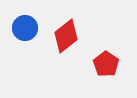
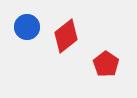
blue circle: moved 2 px right, 1 px up
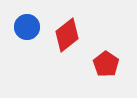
red diamond: moved 1 px right, 1 px up
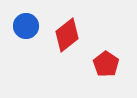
blue circle: moved 1 px left, 1 px up
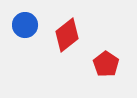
blue circle: moved 1 px left, 1 px up
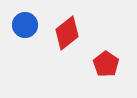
red diamond: moved 2 px up
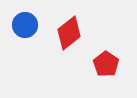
red diamond: moved 2 px right
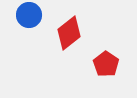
blue circle: moved 4 px right, 10 px up
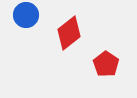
blue circle: moved 3 px left
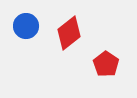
blue circle: moved 11 px down
